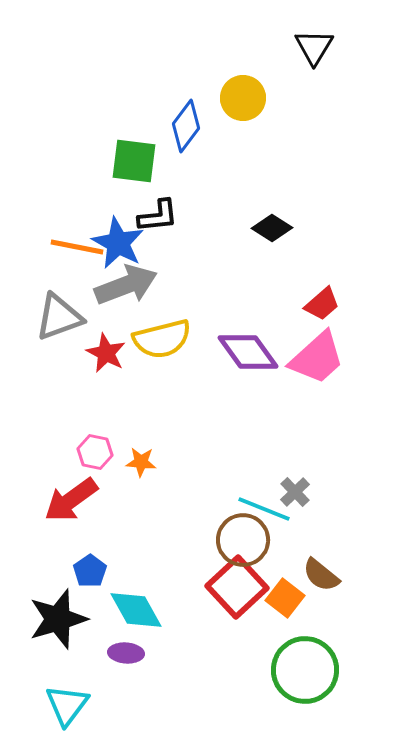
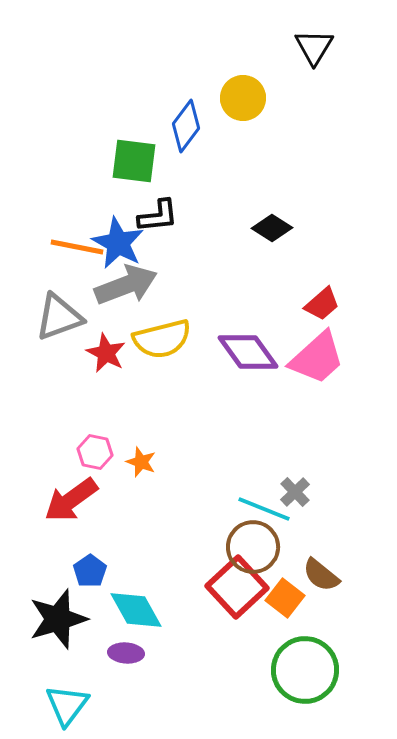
orange star: rotated 16 degrees clockwise
brown circle: moved 10 px right, 7 px down
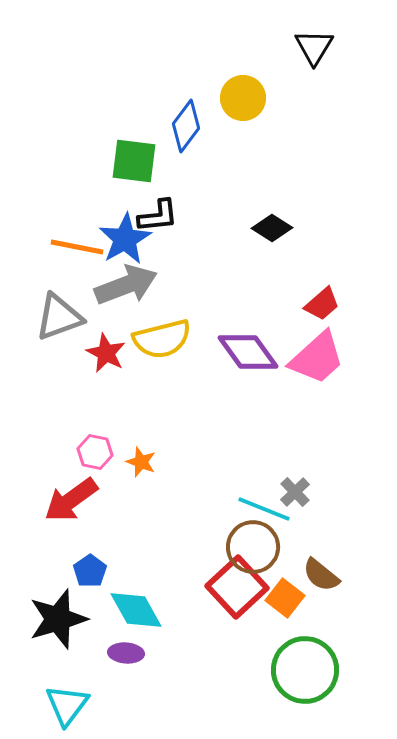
blue star: moved 7 px right, 4 px up; rotated 14 degrees clockwise
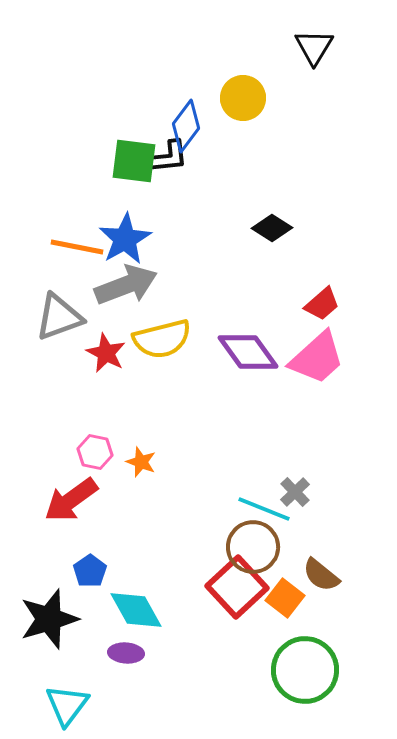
black L-shape: moved 10 px right, 59 px up
black star: moved 9 px left
